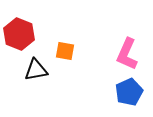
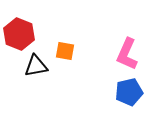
black triangle: moved 4 px up
blue pentagon: rotated 12 degrees clockwise
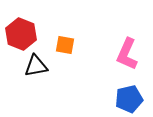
red hexagon: moved 2 px right
orange square: moved 6 px up
blue pentagon: moved 7 px down
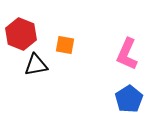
black triangle: moved 1 px up
blue pentagon: rotated 20 degrees counterclockwise
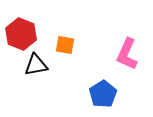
blue pentagon: moved 26 px left, 5 px up
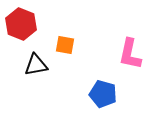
red hexagon: moved 10 px up
pink L-shape: moved 3 px right; rotated 12 degrees counterclockwise
blue pentagon: rotated 24 degrees counterclockwise
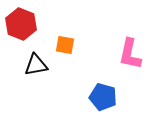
blue pentagon: moved 3 px down
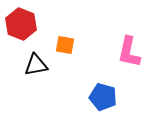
pink L-shape: moved 1 px left, 2 px up
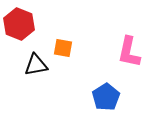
red hexagon: moved 2 px left
orange square: moved 2 px left, 3 px down
blue pentagon: moved 3 px right; rotated 24 degrees clockwise
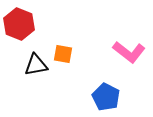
orange square: moved 6 px down
pink L-shape: rotated 64 degrees counterclockwise
blue pentagon: rotated 12 degrees counterclockwise
